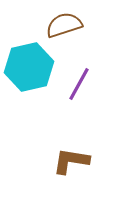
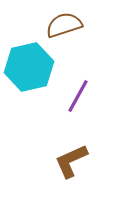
purple line: moved 1 px left, 12 px down
brown L-shape: rotated 33 degrees counterclockwise
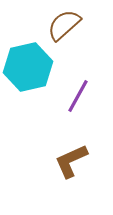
brown semicircle: rotated 24 degrees counterclockwise
cyan hexagon: moved 1 px left
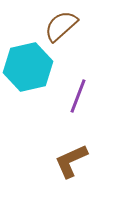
brown semicircle: moved 3 px left, 1 px down
purple line: rotated 8 degrees counterclockwise
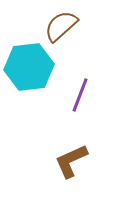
cyan hexagon: moved 1 px right; rotated 6 degrees clockwise
purple line: moved 2 px right, 1 px up
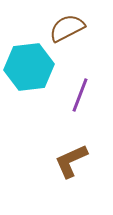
brown semicircle: moved 6 px right, 2 px down; rotated 15 degrees clockwise
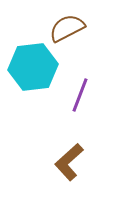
cyan hexagon: moved 4 px right
brown L-shape: moved 2 px left, 1 px down; rotated 18 degrees counterclockwise
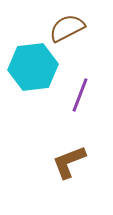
brown L-shape: rotated 21 degrees clockwise
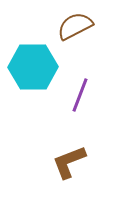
brown semicircle: moved 8 px right, 2 px up
cyan hexagon: rotated 6 degrees clockwise
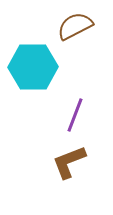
purple line: moved 5 px left, 20 px down
